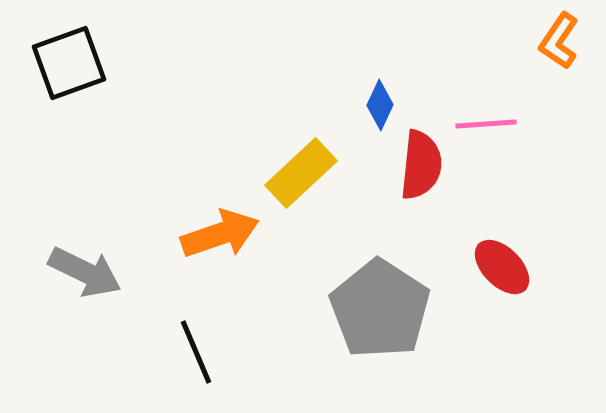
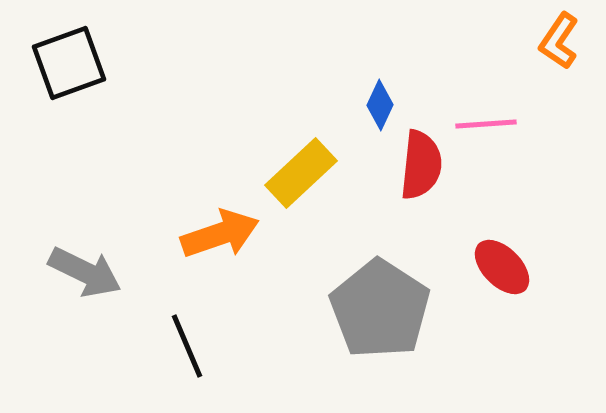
black line: moved 9 px left, 6 px up
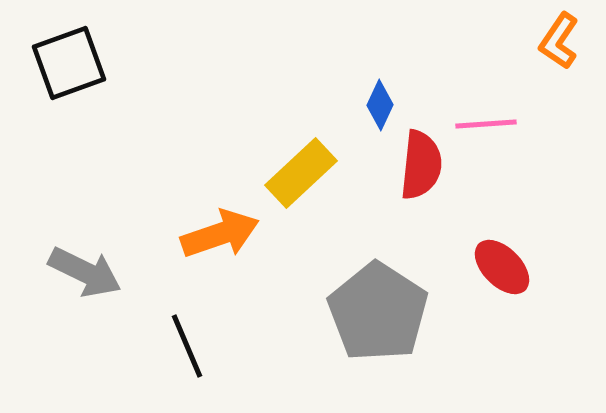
gray pentagon: moved 2 px left, 3 px down
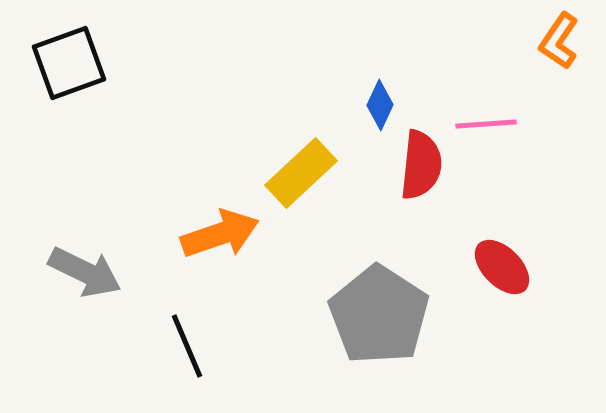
gray pentagon: moved 1 px right, 3 px down
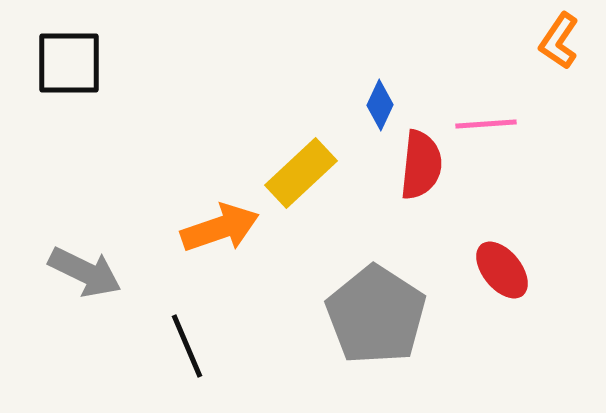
black square: rotated 20 degrees clockwise
orange arrow: moved 6 px up
red ellipse: moved 3 px down; rotated 6 degrees clockwise
gray pentagon: moved 3 px left
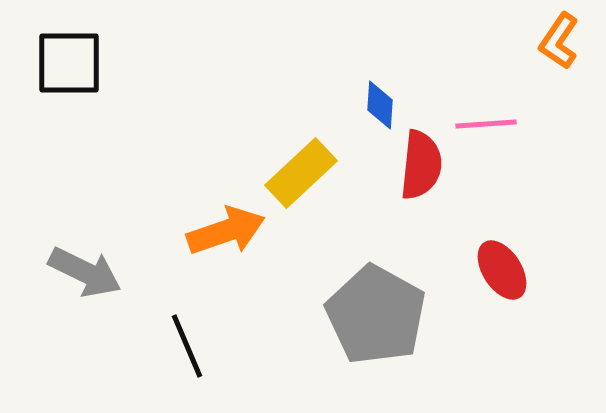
blue diamond: rotated 21 degrees counterclockwise
orange arrow: moved 6 px right, 3 px down
red ellipse: rotated 6 degrees clockwise
gray pentagon: rotated 4 degrees counterclockwise
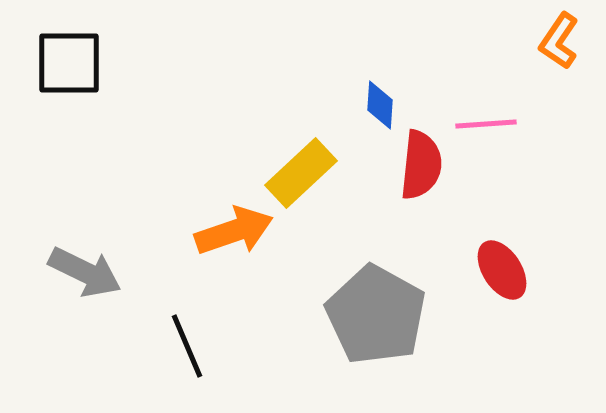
orange arrow: moved 8 px right
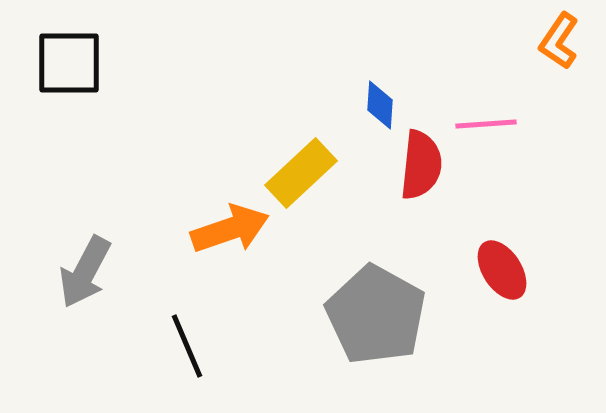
orange arrow: moved 4 px left, 2 px up
gray arrow: rotated 92 degrees clockwise
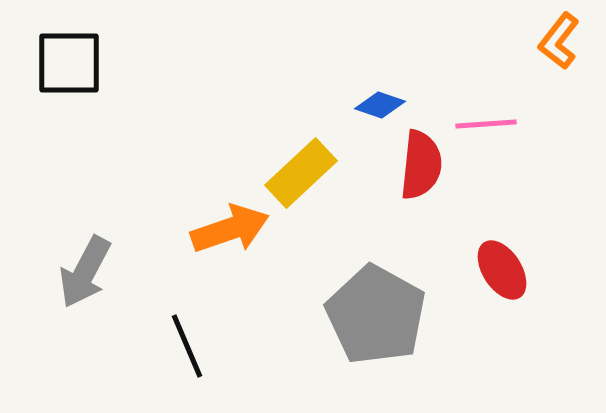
orange L-shape: rotated 4 degrees clockwise
blue diamond: rotated 75 degrees counterclockwise
